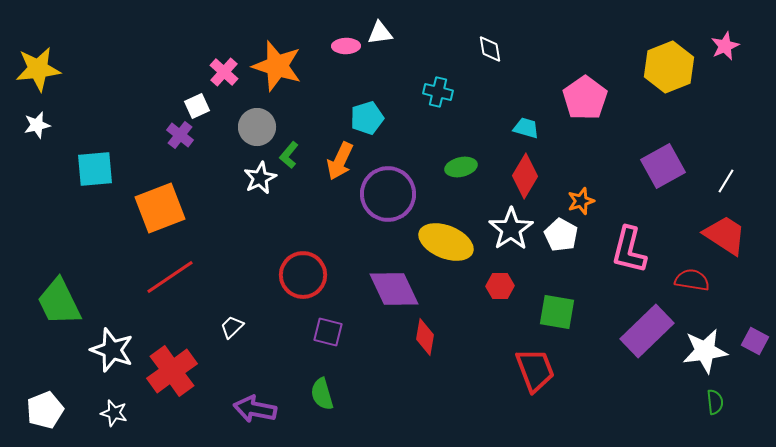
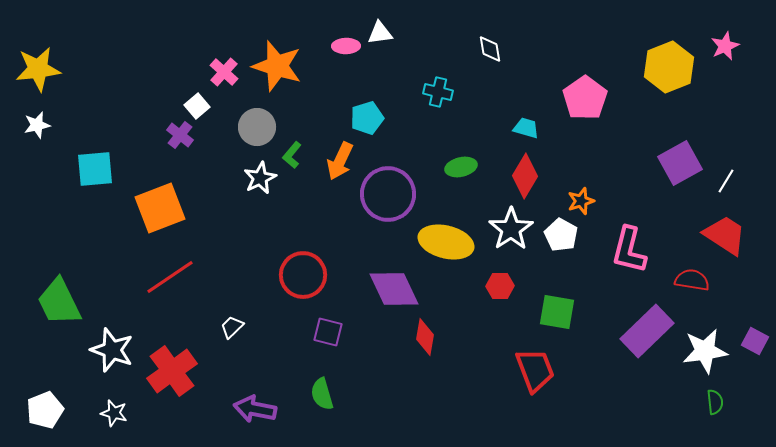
white square at (197, 106): rotated 15 degrees counterclockwise
green L-shape at (289, 155): moved 3 px right
purple square at (663, 166): moved 17 px right, 3 px up
yellow ellipse at (446, 242): rotated 8 degrees counterclockwise
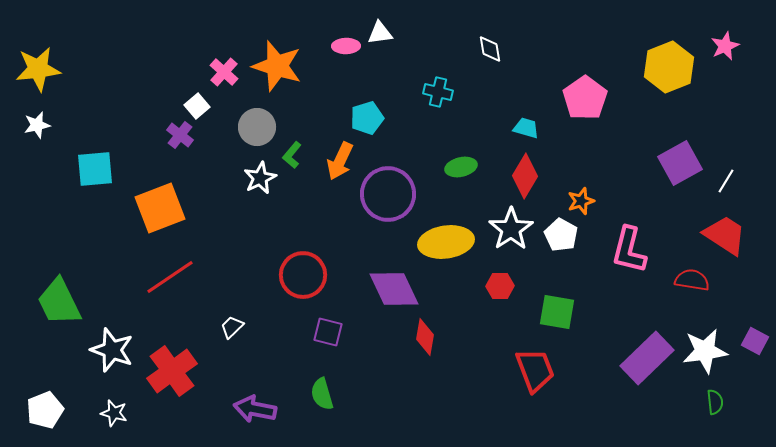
yellow ellipse at (446, 242): rotated 22 degrees counterclockwise
purple rectangle at (647, 331): moved 27 px down
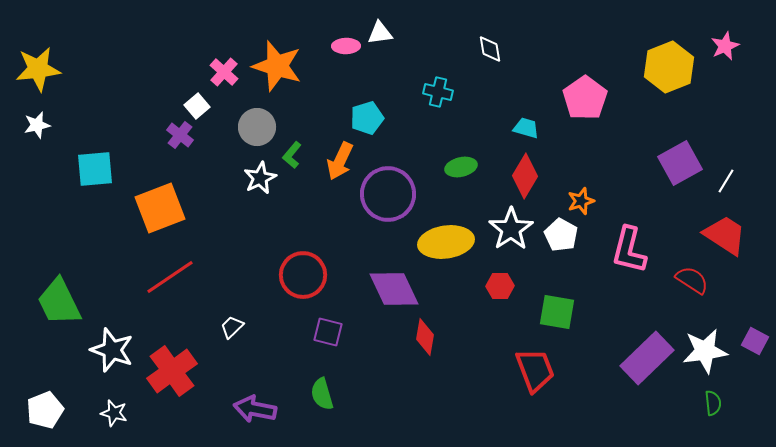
red semicircle at (692, 280): rotated 24 degrees clockwise
green semicircle at (715, 402): moved 2 px left, 1 px down
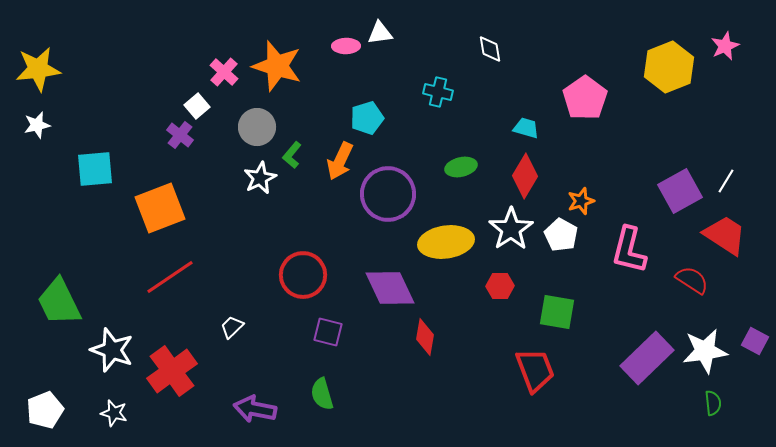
purple square at (680, 163): moved 28 px down
purple diamond at (394, 289): moved 4 px left, 1 px up
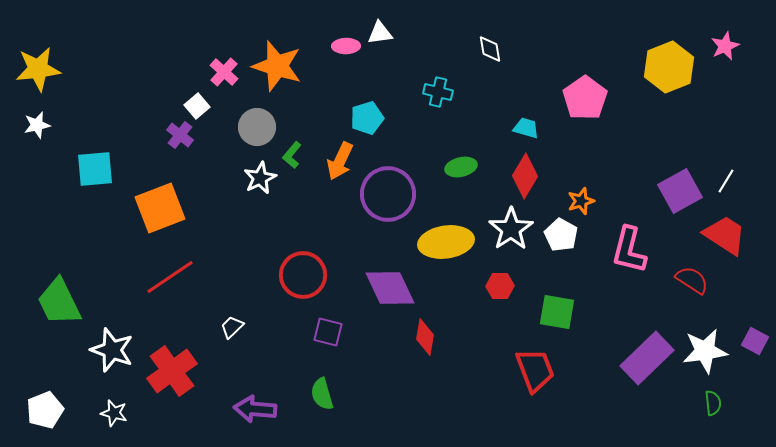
purple arrow at (255, 409): rotated 6 degrees counterclockwise
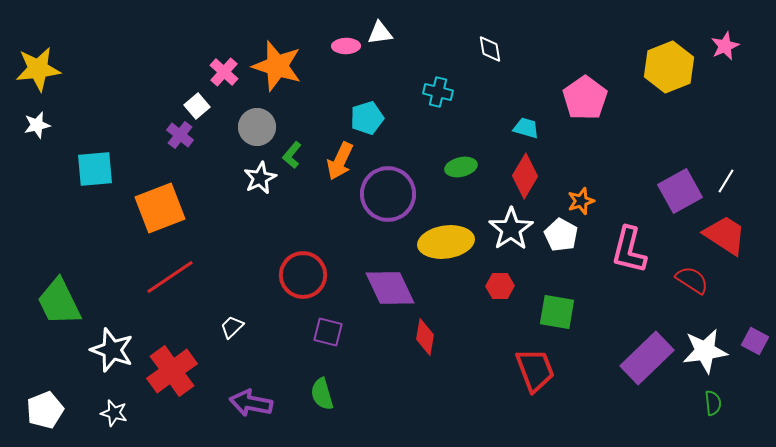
purple arrow at (255, 409): moved 4 px left, 6 px up; rotated 6 degrees clockwise
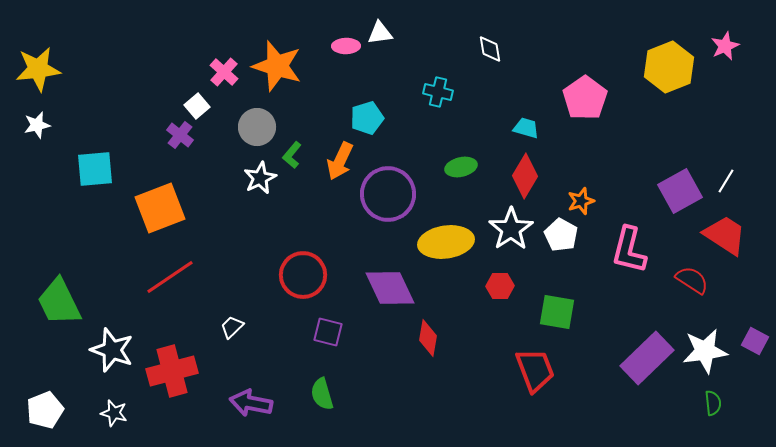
red diamond at (425, 337): moved 3 px right, 1 px down
red cross at (172, 371): rotated 21 degrees clockwise
